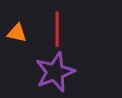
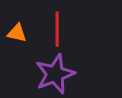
purple star: moved 2 px down
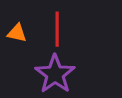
purple star: rotated 15 degrees counterclockwise
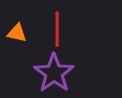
purple star: moved 1 px left, 1 px up
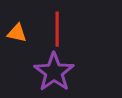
purple star: moved 1 px up
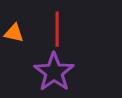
orange triangle: moved 3 px left
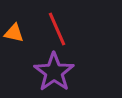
red line: rotated 24 degrees counterclockwise
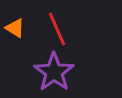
orange triangle: moved 1 px right, 5 px up; rotated 20 degrees clockwise
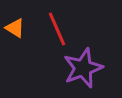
purple star: moved 29 px right, 4 px up; rotated 15 degrees clockwise
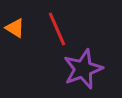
purple star: moved 1 px down
